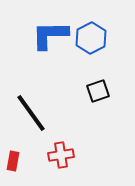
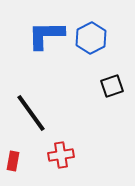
blue L-shape: moved 4 px left
black square: moved 14 px right, 5 px up
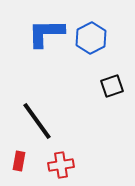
blue L-shape: moved 2 px up
black line: moved 6 px right, 8 px down
red cross: moved 10 px down
red rectangle: moved 6 px right
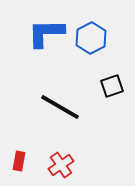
black line: moved 23 px right, 14 px up; rotated 24 degrees counterclockwise
red cross: rotated 25 degrees counterclockwise
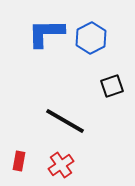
black line: moved 5 px right, 14 px down
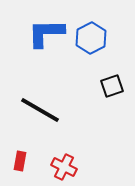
black line: moved 25 px left, 11 px up
red rectangle: moved 1 px right
red cross: moved 3 px right, 2 px down; rotated 30 degrees counterclockwise
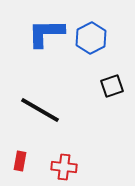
red cross: rotated 20 degrees counterclockwise
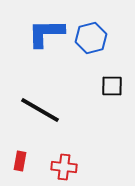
blue hexagon: rotated 12 degrees clockwise
black square: rotated 20 degrees clockwise
